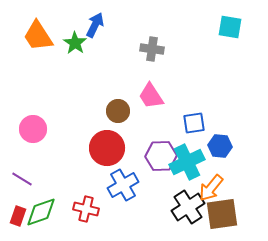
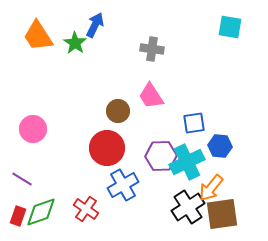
red cross: rotated 20 degrees clockwise
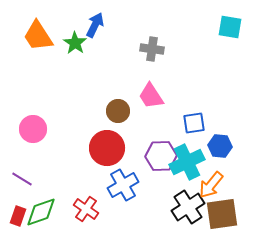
orange arrow: moved 3 px up
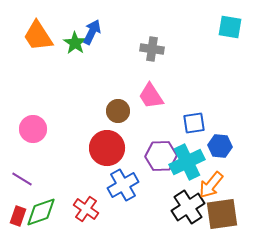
blue arrow: moved 3 px left, 7 px down
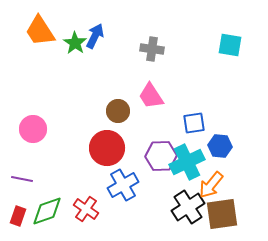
cyan square: moved 18 px down
blue arrow: moved 3 px right, 4 px down
orange trapezoid: moved 2 px right, 5 px up
purple line: rotated 20 degrees counterclockwise
green diamond: moved 6 px right, 1 px up
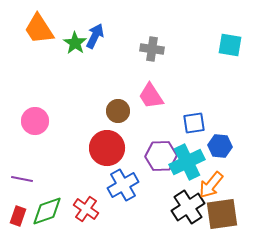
orange trapezoid: moved 1 px left, 2 px up
pink circle: moved 2 px right, 8 px up
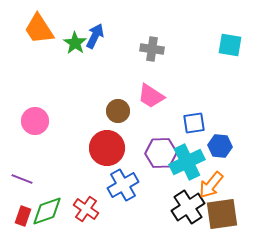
pink trapezoid: rotated 24 degrees counterclockwise
purple hexagon: moved 3 px up
purple line: rotated 10 degrees clockwise
red rectangle: moved 5 px right
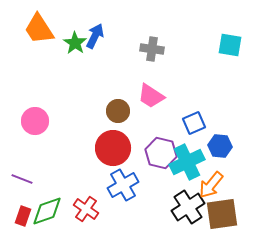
blue square: rotated 15 degrees counterclockwise
red circle: moved 6 px right
purple hexagon: rotated 16 degrees clockwise
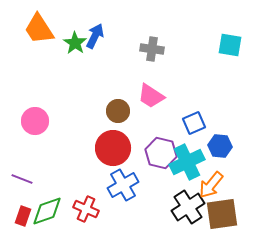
red cross: rotated 10 degrees counterclockwise
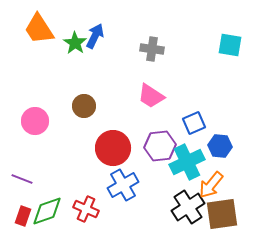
brown circle: moved 34 px left, 5 px up
purple hexagon: moved 1 px left, 7 px up; rotated 20 degrees counterclockwise
